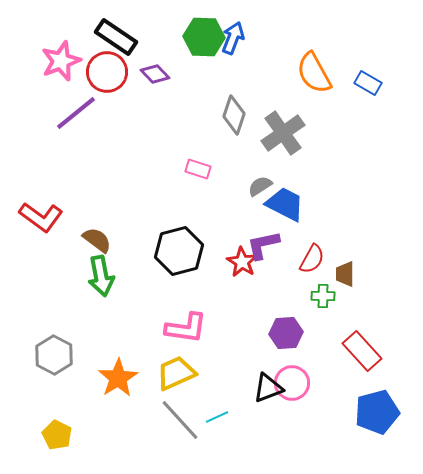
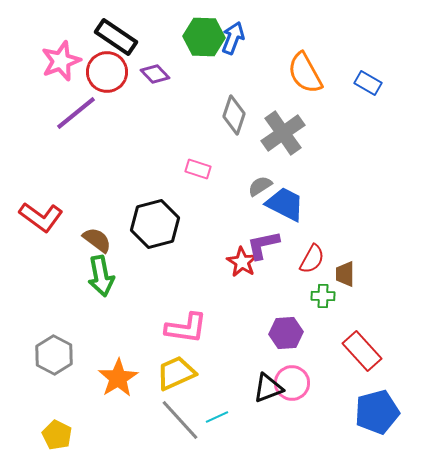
orange semicircle: moved 9 px left
black hexagon: moved 24 px left, 27 px up
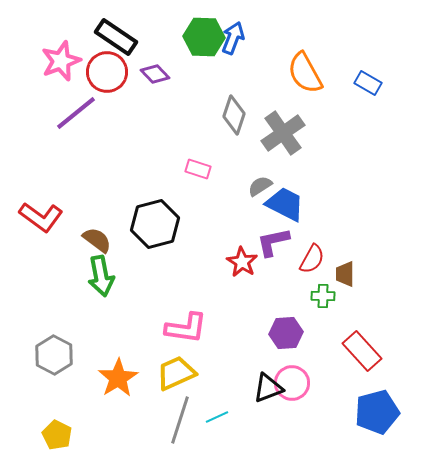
purple L-shape: moved 10 px right, 3 px up
gray line: rotated 60 degrees clockwise
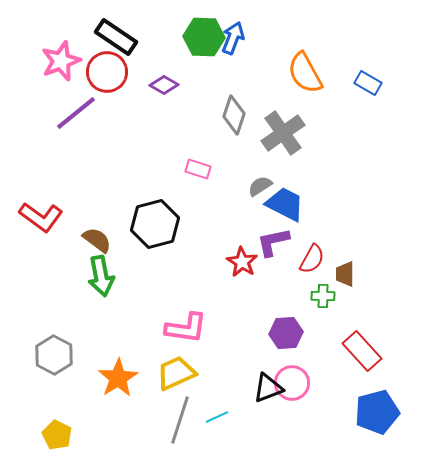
purple diamond: moved 9 px right, 11 px down; rotated 16 degrees counterclockwise
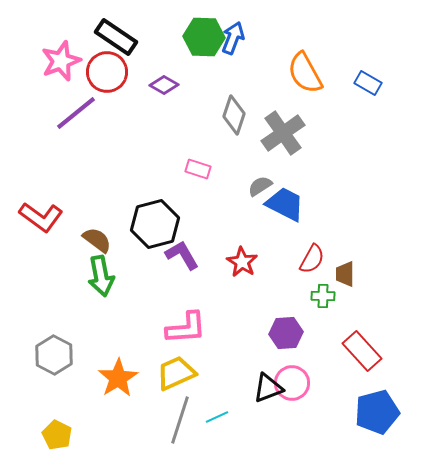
purple L-shape: moved 91 px left, 13 px down; rotated 72 degrees clockwise
pink L-shape: rotated 12 degrees counterclockwise
